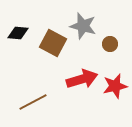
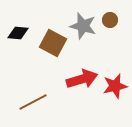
brown circle: moved 24 px up
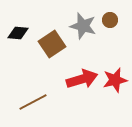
brown square: moved 1 px left, 1 px down; rotated 28 degrees clockwise
red star: moved 6 px up
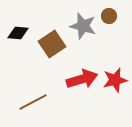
brown circle: moved 1 px left, 4 px up
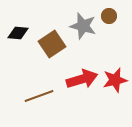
brown line: moved 6 px right, 6 px up; rotated 8 degrees clockwise
